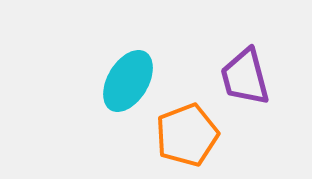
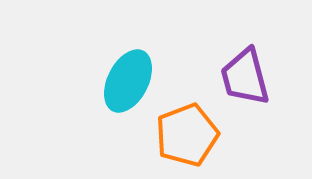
cyan ellipse: rotated 4 degrees counterclockwise
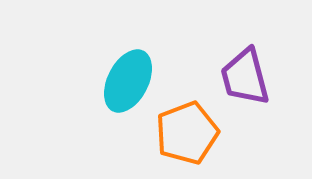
orange pentagon: moved 2 px up
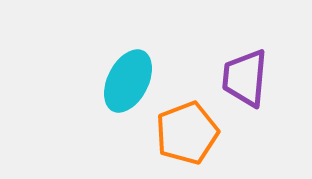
purple trapezoid: moved 1 px down; rotated 20 degrees clockwise
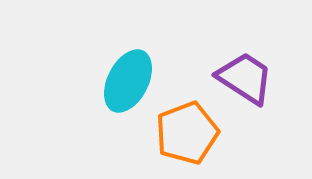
purple trapezoid: rotated 118 degrees clockwise
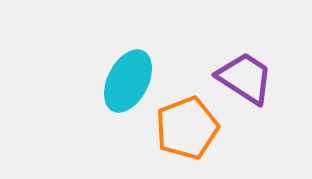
orange pentagon: moved 5 px up
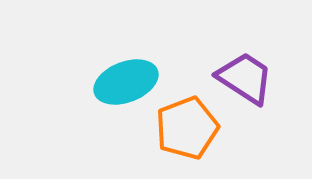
cyan ellipse: moved 2 px left, 1 px down; rotated 42 degrees clockwise
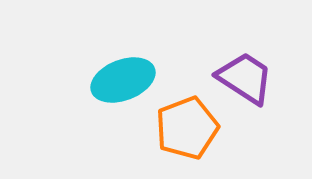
cyan ellipse: moved 3 px left, 2 px up
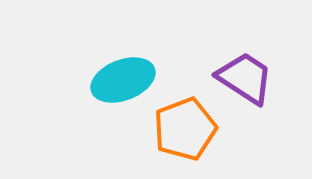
orange pentagon: moved 2 px left, 1 px down
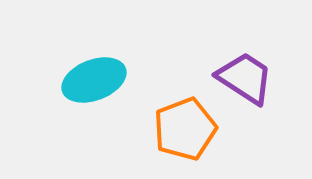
cyan ellipse: moved 29 px left
